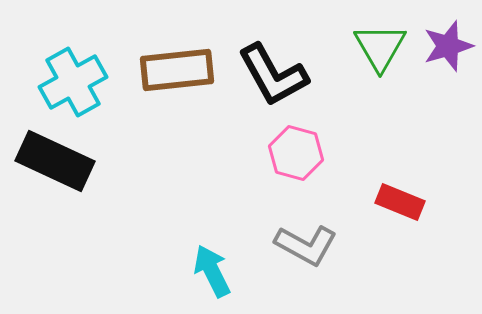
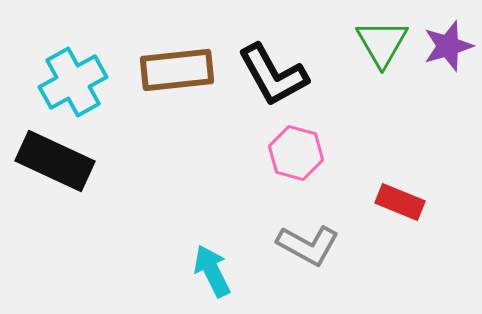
green triangle: moved 2 px right, 4 px up
gray L-shape: moved 2 px right
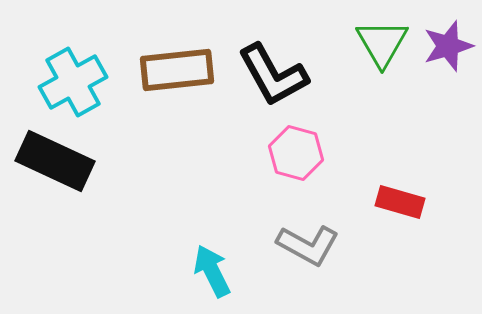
red rectangle: rotated 6 degrees counterclockwise
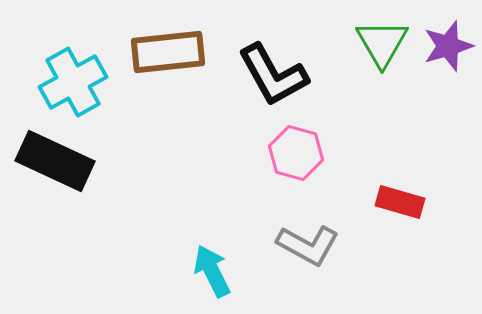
brown rectangle: moved 9 px left, 18 px up
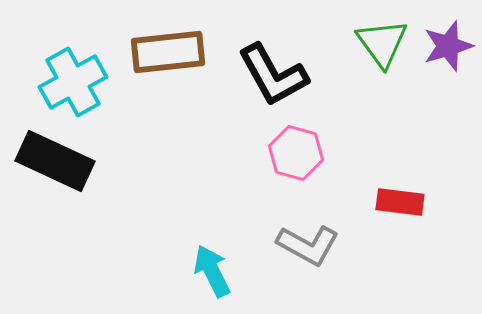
green triangle: rotated 6 degrees counterclockwise
red rectangle: rotated 9 degrees counterclockwise
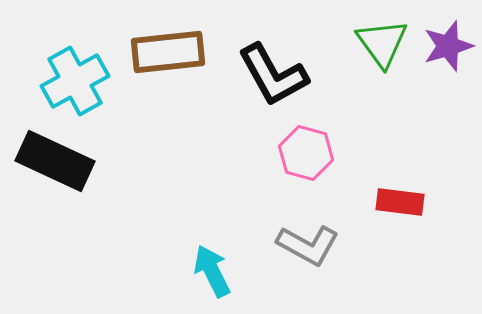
cyan cross: moved 2 px right, 1 px up
pink hexagon: moved 10 px right
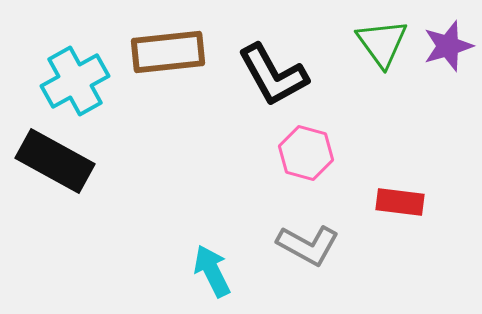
black rectangle: rotated 4 degrees clockwise
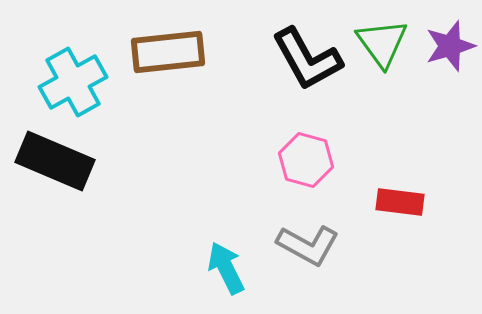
purple star: moved 2 px right
black L-shape: moved 34 px right, 16 px up
cyan cross: moved 2 px left, 1 px down
pink hexagon: moved 7 px down
black rectangle: rotated 6 degrees counterclockwise
cyan arrow: moved 14 px right, 3 px up
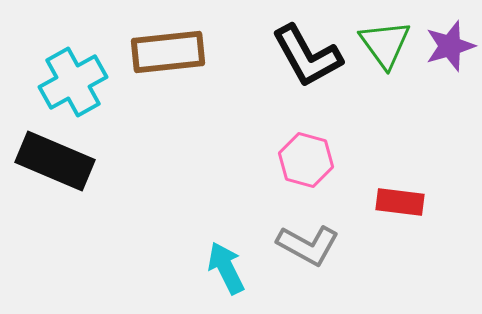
green triangle: moved 3 px right, 1 px down
black L-shape: moved 3 px up
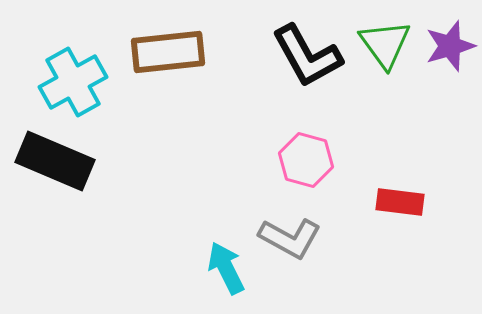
gray L-shape: moved 18 px left, 7 px up
